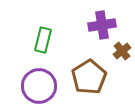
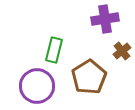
purple cross: moved 3 px right, 6 px up
green rectangle: moved 11 px right, 10 px down
purple circle: moved 2 px left
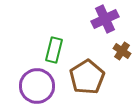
purple cross: rotated 16 degrees counterclockwise
brown cross: rotated 18 degrees counterclockwise
brown pentagon: moved 2 px left
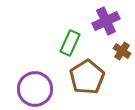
purple cross: moved 1 px right, 2 px down
green rectangle: moved 16 px right, 7 px up; rotated 10 degrees clockwise
purple circle: moved 2 px left, 3 px down
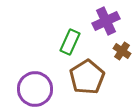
green rectangle: moved 1 px up
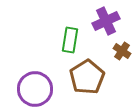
green rectangle: moved 2 px up; rotated 15 degrees counterclockwise
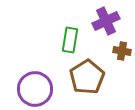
brown cross: rotated 24 degrees counterclockwise
